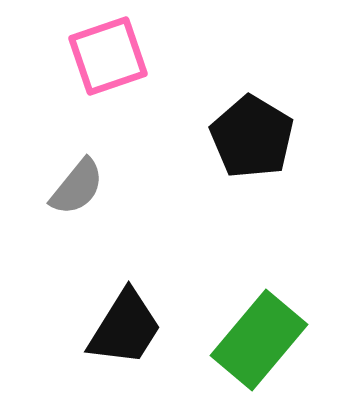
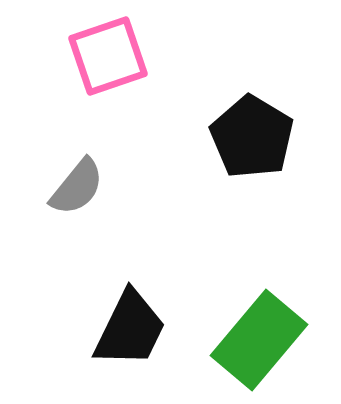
black trapezoid: moved 5 px right, 1 px down; rotated 6 degrees counterclockwise
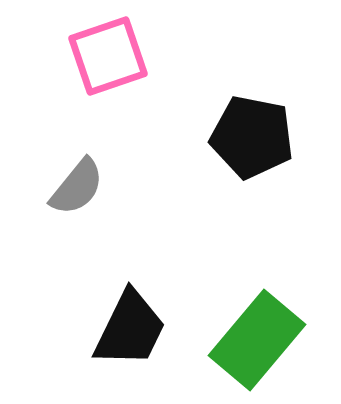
black pentagon: rotated 20 degrees counterclockwise
green rectangle: moved 2 px left
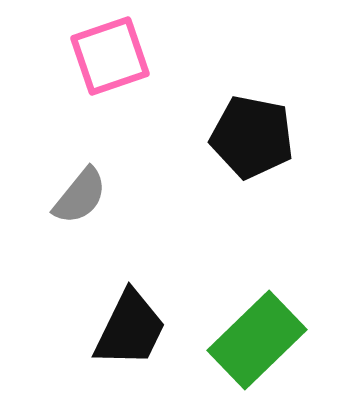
pink square: moved 2 px right
gray semicircle: moved 3 px right, 9 px down
green rectangle: rotated 6 degrees clockwise
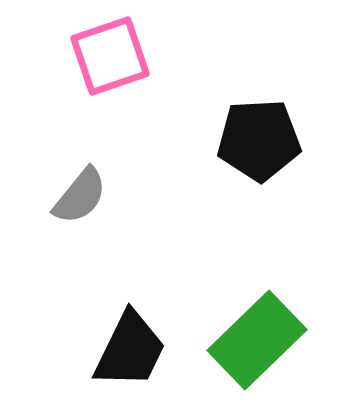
black pentagon: moved 7 px right, 3 px down; rotated 14 degrees counterclockwise
black trapezoid: moved 21 px down
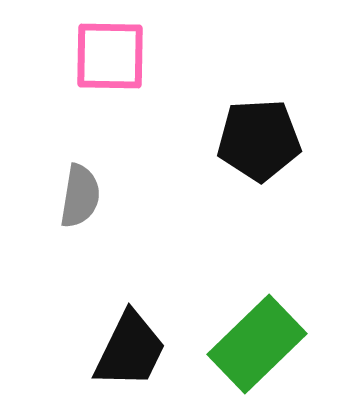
pink square: rotated 20 degrees clockwise
gray semicircle: rotated 30 degrees counterclockwise
green rectangle: moved 4 px down
